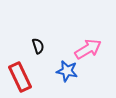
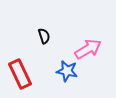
black semicircle: moved 6 px right, 10 px up
red rectangle: moved 3 px up
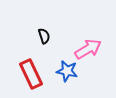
red rectangle: moved 11 px right
